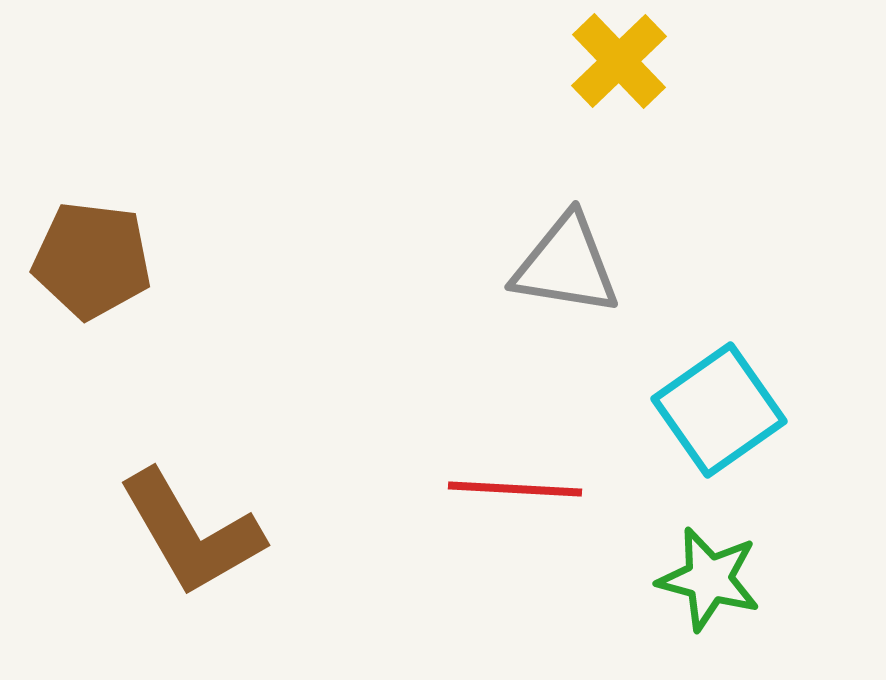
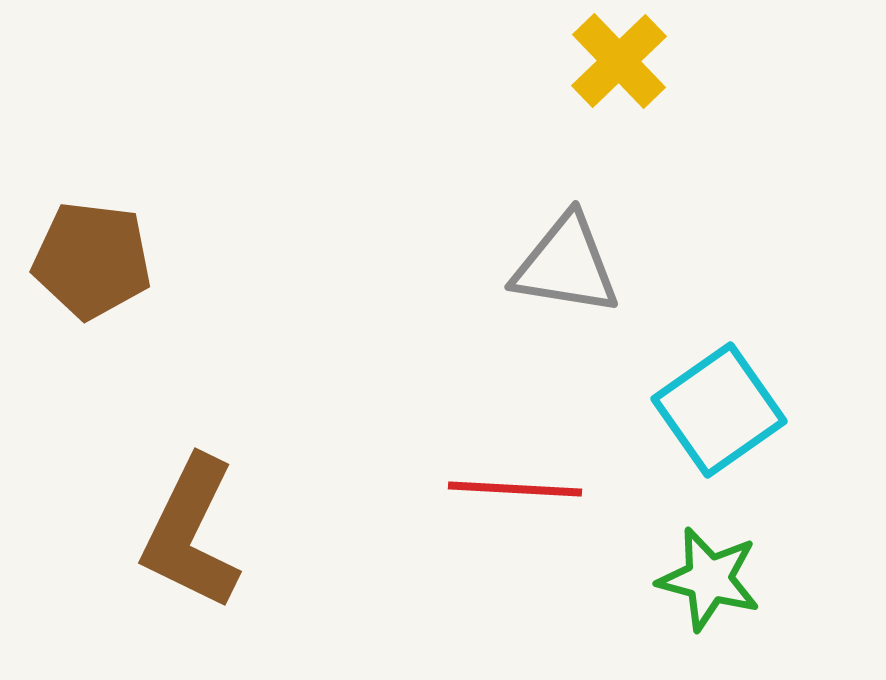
brown L-shape: rotated 56 degrees clockwise
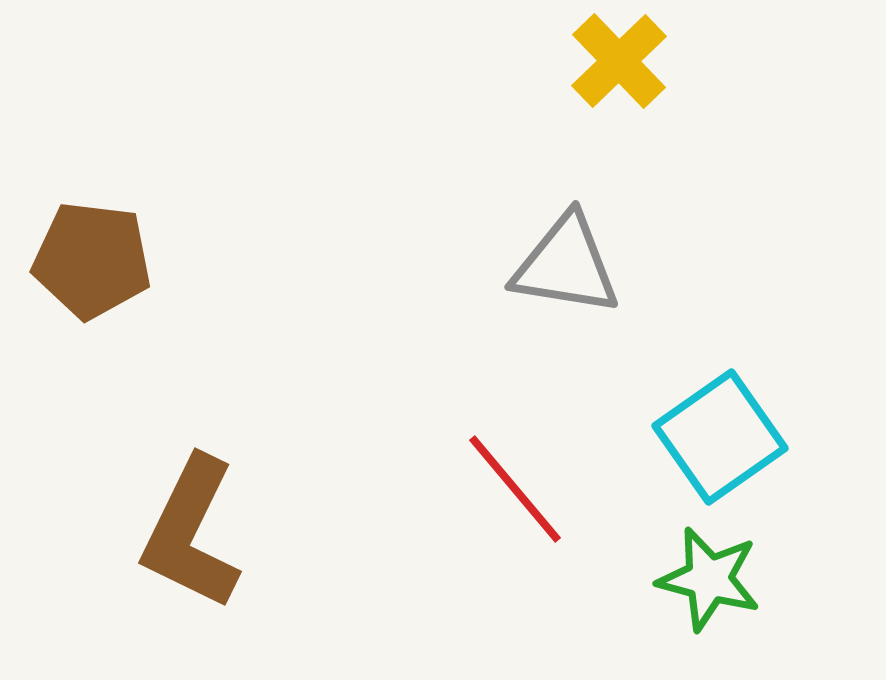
cyan square: moved 1 px right, 27 px down
red line: rotated 47 degrees clockwise
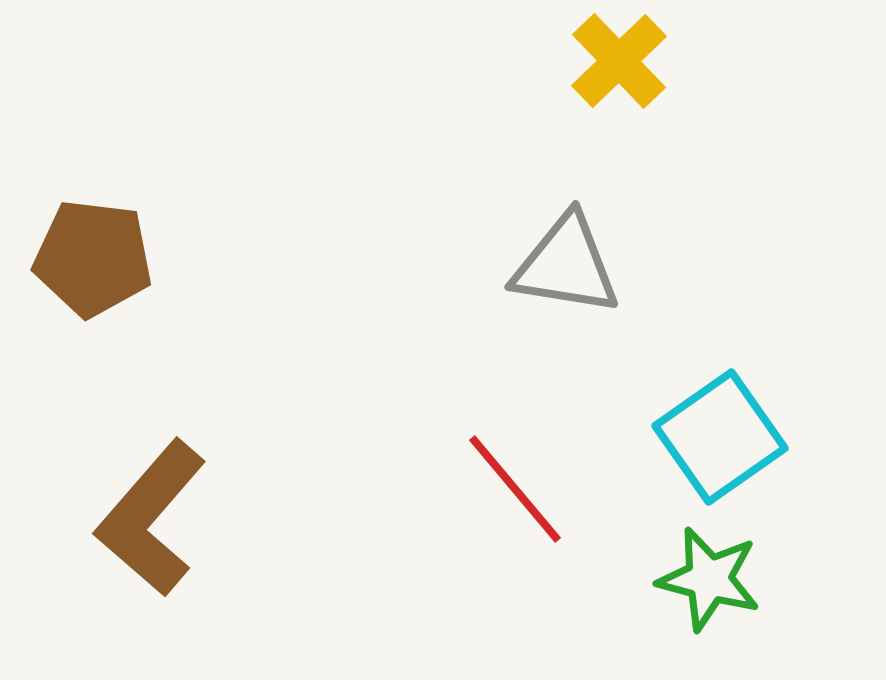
brown pentagon: moved 1 px right, 2 px up
brown L-shape: moved 40 px left, 15 px up; rotated 15 degrees clockwise
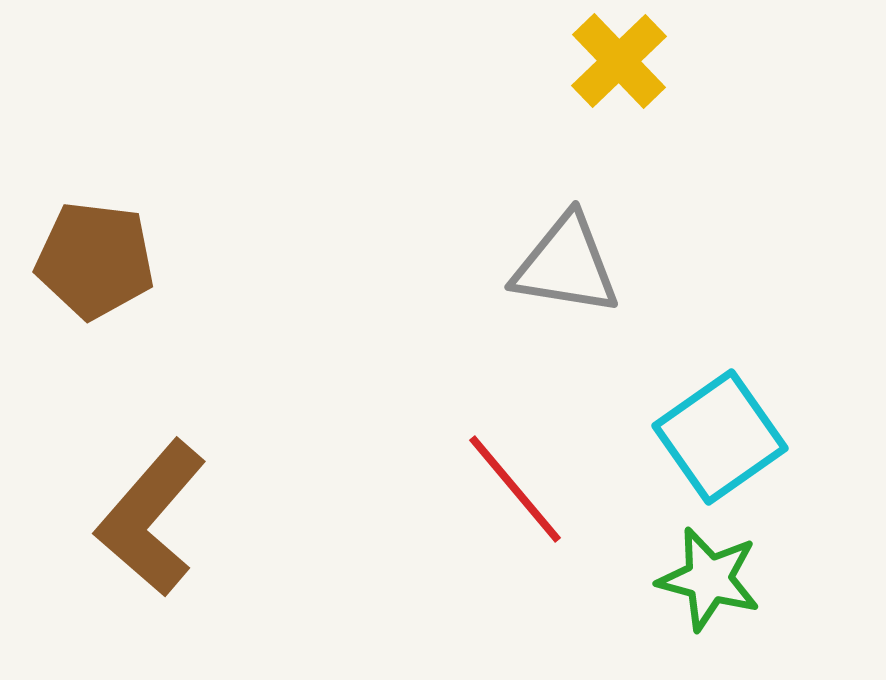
brown pentagon: moved 2 px right, 2 px down
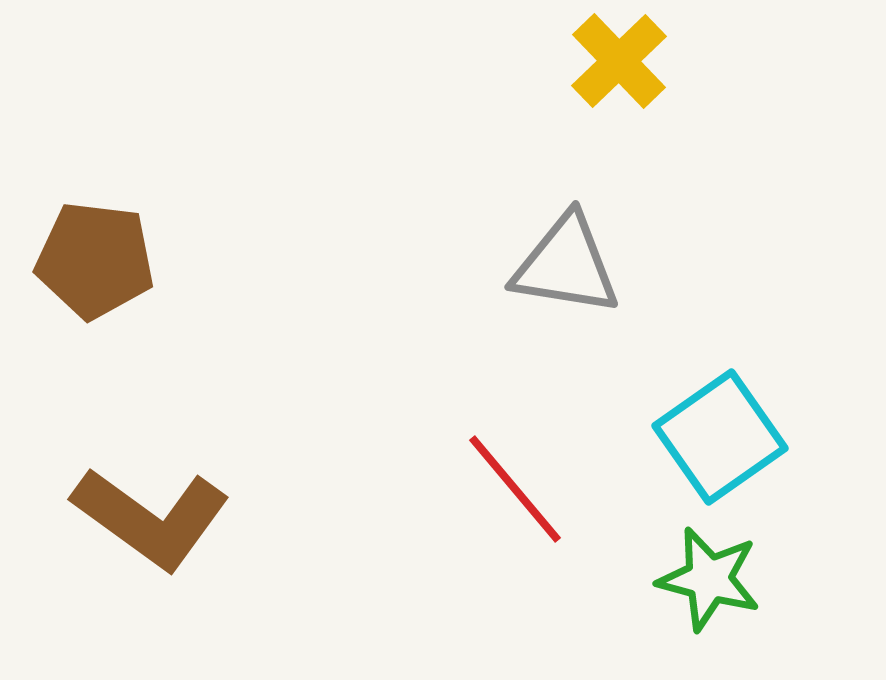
brown L-shape: rotated 95 degrees counterclockwise
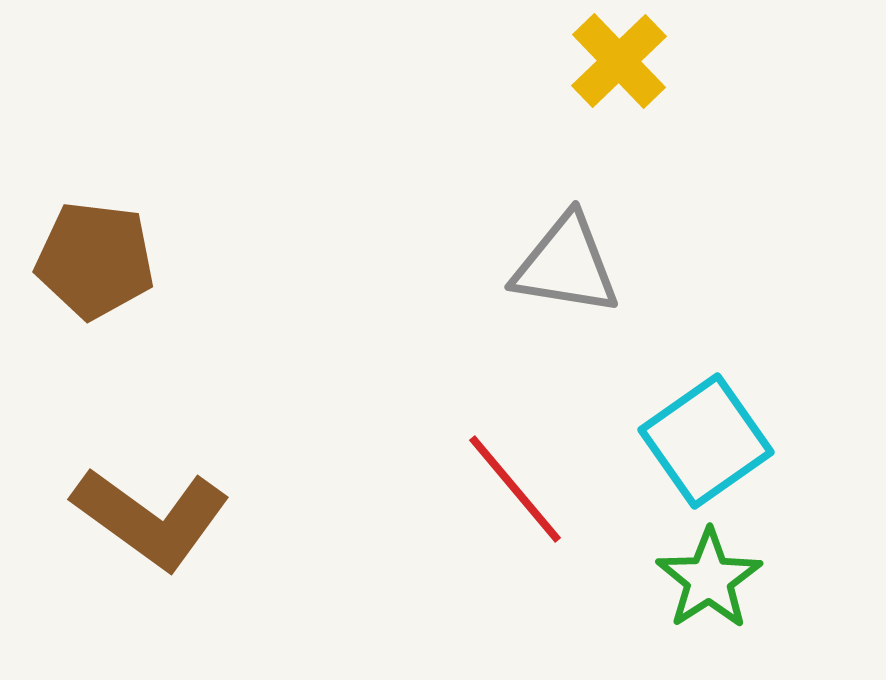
cyan square: moved 14 px left, 4 px down
green star: rotated 24 degrees clockwise
